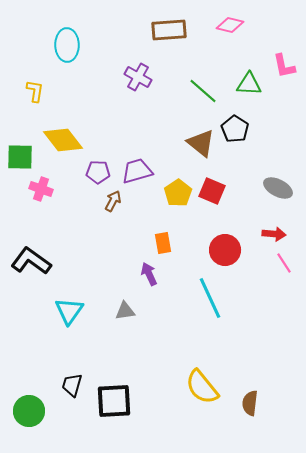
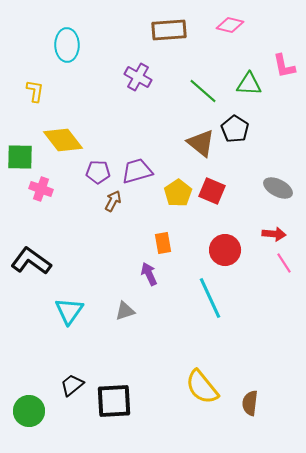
gray triangle: rotated 10 degrees counterclockwise
black trapezoid: rotated 35 degrees clockwise
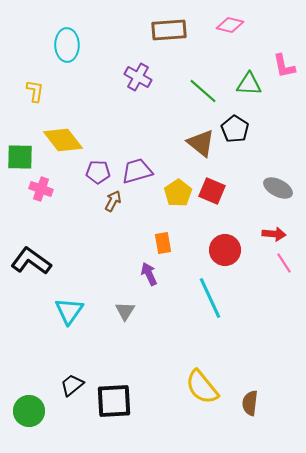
gray triangle: rotated 40 degrees counterclockwise
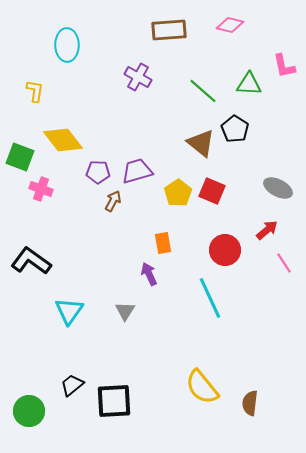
green square: rotated 20 degrees clockwise
red arrow: moved 7 px left, 4 px up; rotated 45 degrees counterclockwise
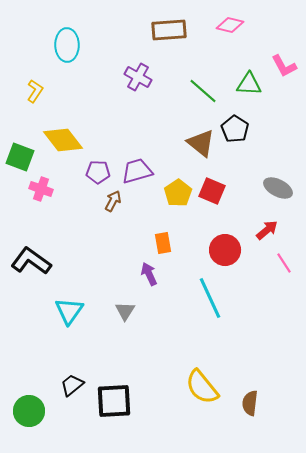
pink L-shape: rotated 16 degrees counterclockwise
yellow L-shape: rotated 25 degrees clockwise
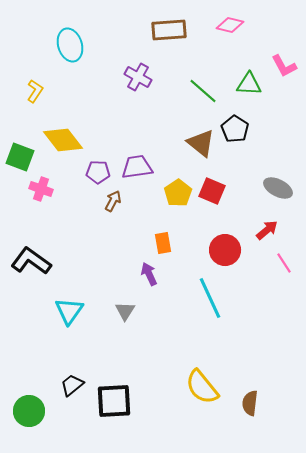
cyan ellipse: moved 3 px right; rotated 16 degrees counterclockwise
purple trapezoid: moved 4 px up; rotated 8 degrees clockwise
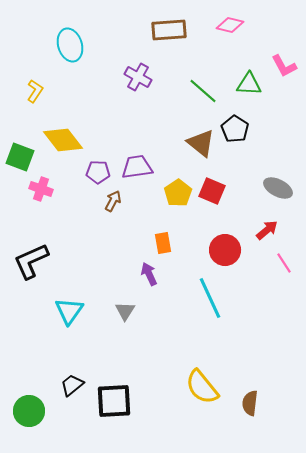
black L-shape: rotated 60 degrees counterclockwise
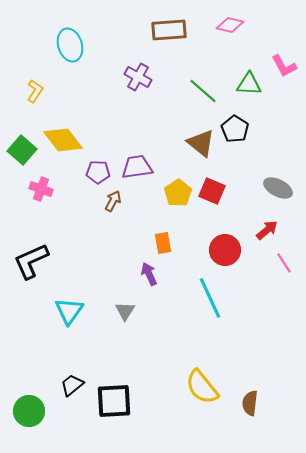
green square: moved 2 px right, 7 px up; rotated 20 degrees clockwise
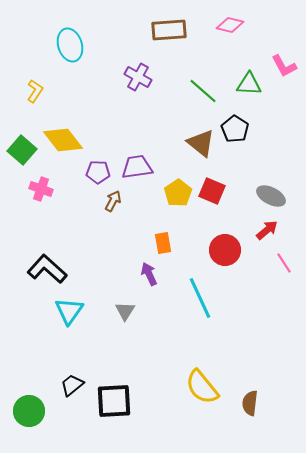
gray ellipse: moved 7 px left, 8 px down
black L-shape: moved 16 px right, 8 px down; rotated 66 degrees clockwise
cyan line: moved 10 px left
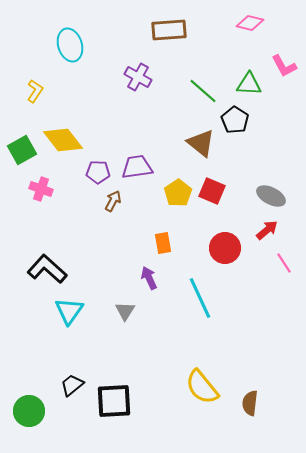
pink diamond: moved 20 px right, 2 px up
black pentagon: moved 9 px up
green square: rotated 20 degrees clockwise
red circle: moved 2 px up
purple arrow: moved 4 px down
